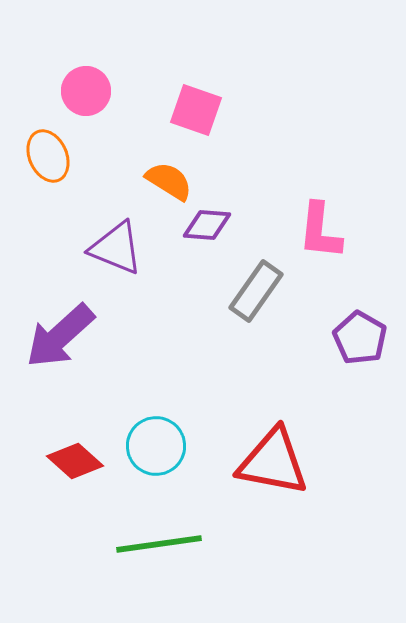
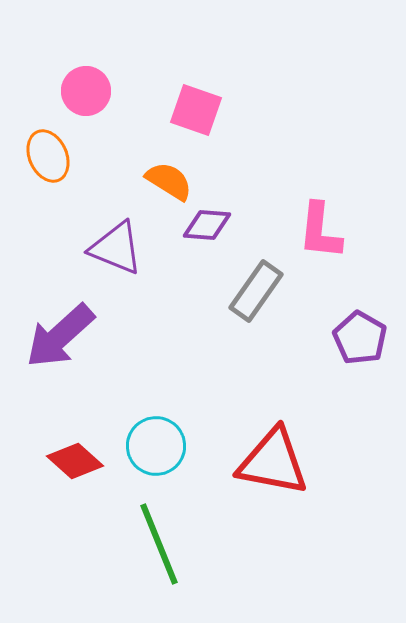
green line: rotated 76 degrees clockwise
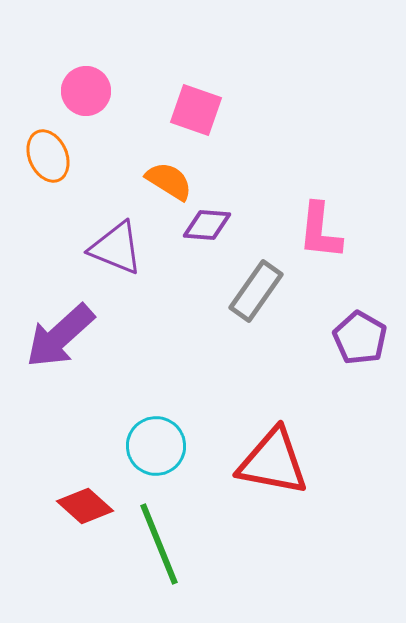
red diamond: moved 10 px right, 45 px down
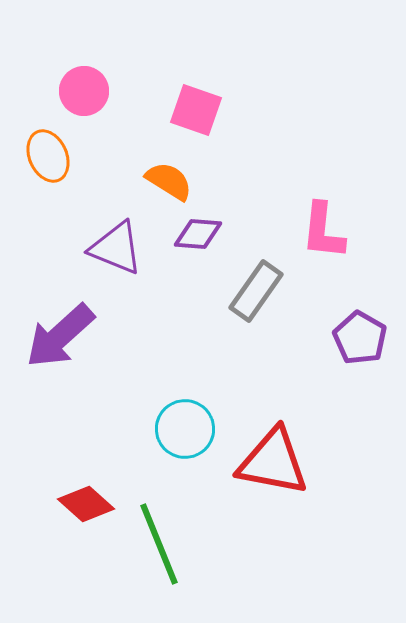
pink circle: moved 2 px left
purple diamond: moved 9 px left, 9 px down
pink L-shape: moved 3 px right
cyan circle: moved 29 px right, 17 px up
red diamond: moved 1 px right, 2 px up
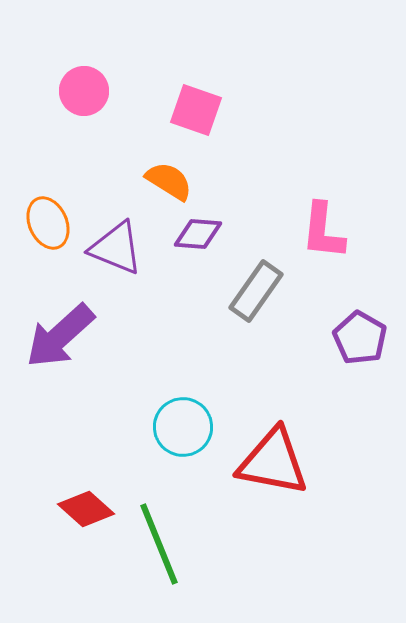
orange ellipse: moved 67 px down
cyan circle: moved 2 px left, 2 px up
red diamond: moved 5 px down
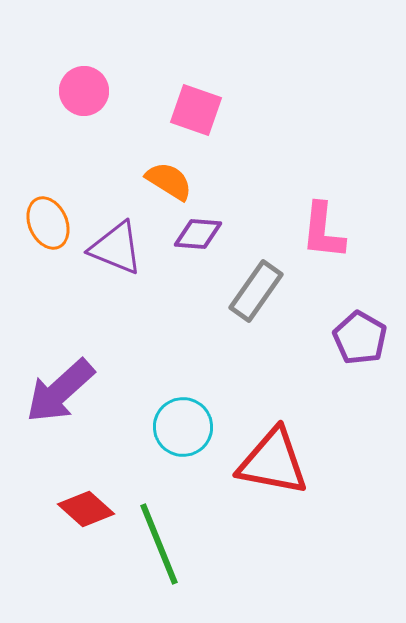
purple arrow: moved 55 px down
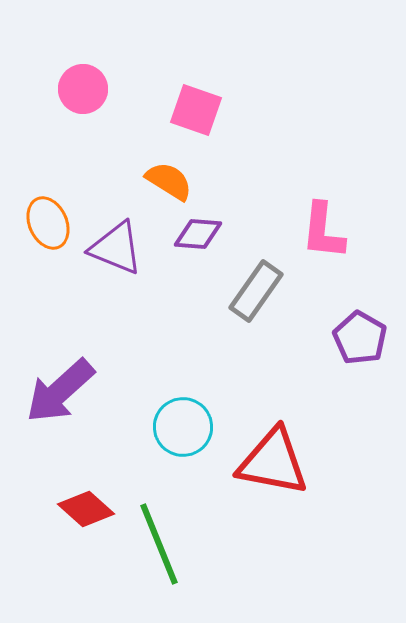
pink circle: moved 1 px left, 2 px up
